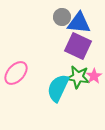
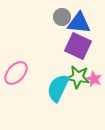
pink star: moved 3 px down; rotated 14 degrees counterclockwise
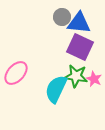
purple square: moved 2 px right, 1 px down
green star: moved 2 px left, 1 px up
cyan semicircle: moved 2 px left, 1 px down
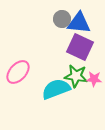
gray circle: moved 2 px down
pink ellipse: moved 2 px right, 1 px up
pink star: rotated 21 degrees counterclockwise
cyan semicircle: rotated 44 degrees clockwise
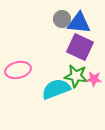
pink ellipse: moved 2 px up; rotated 35 degrees clockwise
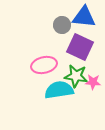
gray circle: moved 6 px down
blue triangle: moved 5 px right, 6 px up
pink ellipse: moved 26 px right, 5 px up
pink star: moved 1 px left, 3 px down
cyan semicircle: moved 3 px right, 1 px down; rotated 12 degrees clockwise
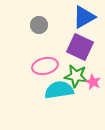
blue triangle: rotated 35 degrees counterclockwise
gray circle: moved 23 px left
pink ellipse: moved 1 px right, 1 px down
pink star: rotated 21 degrees clockwise
